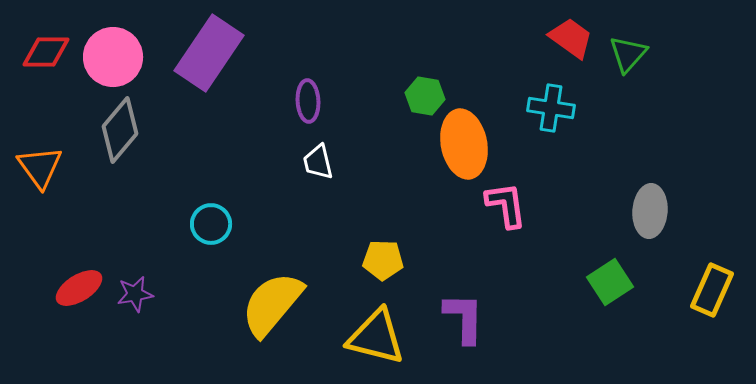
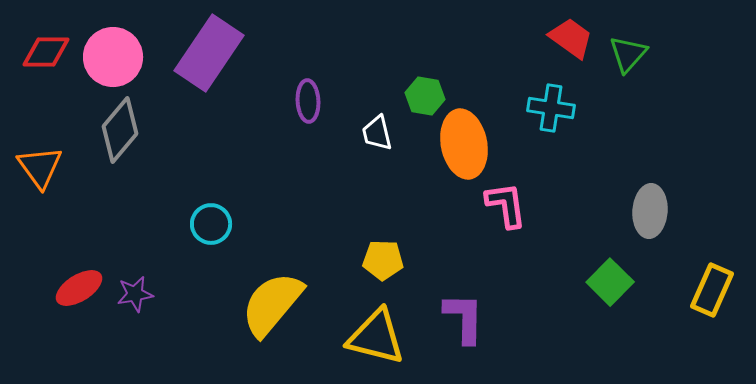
white trapezoid: moved 59 px right, 29 px up
green square: rotated 12 degrees counterclockwise
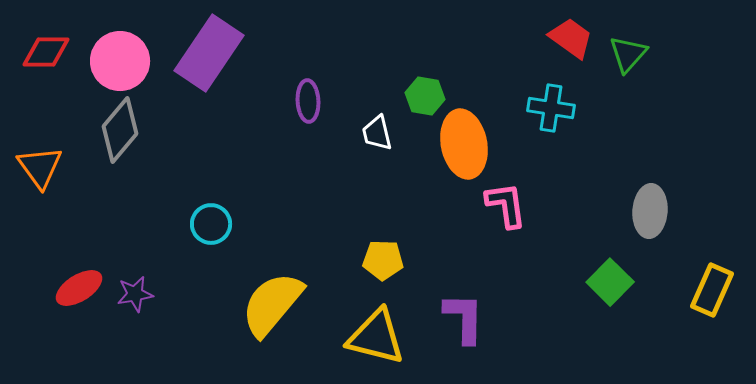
pink circle: moved 7 px right, 4 px down
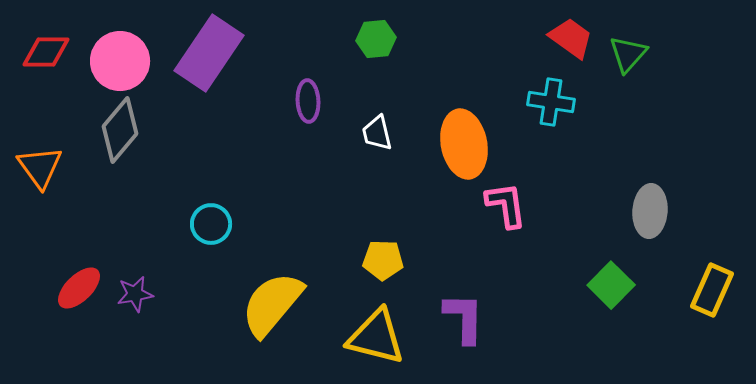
green hexagon: moved 49 px left, 57 px up; rotated 15 degrees counterclockwise
cyan cross: moved 6 px up
green square: moved 1 px right, 3 px down
red ellipse: rotated 12 degrees counterclockwise
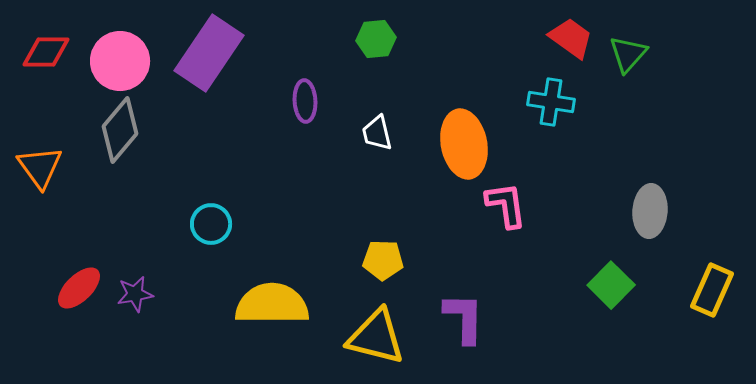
purple ellipse: moved 3 px left
yellow semicircle: rotated 50 degrees clockwise
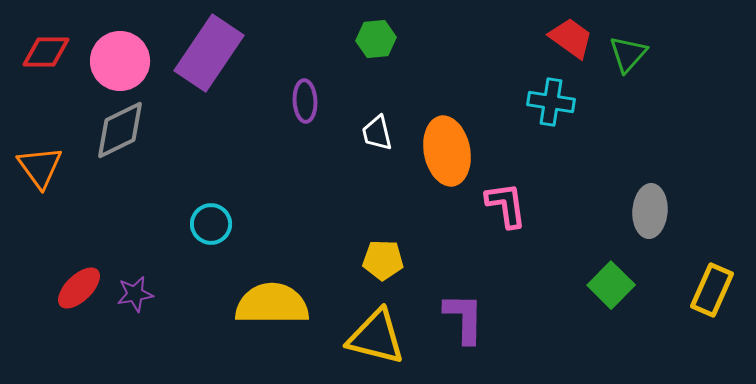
gray diamond: rotated 24 degrees clockwise
orange ellipse: moved 17 px left, 7 px down
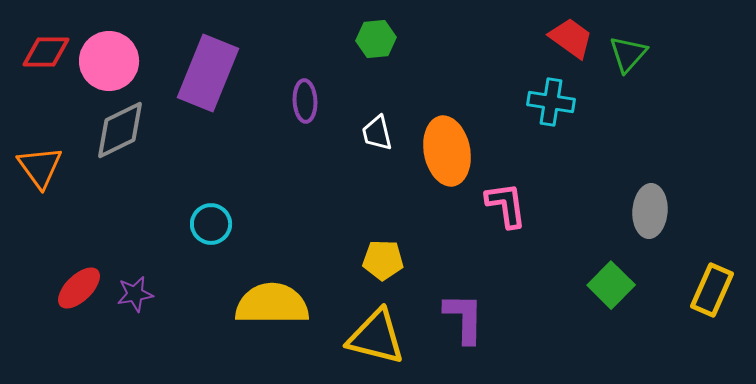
purple rectangle: moved 1 px left, 20 px down; rotated 12 degrees counterclockwise
pink circle: moved 11 px left
